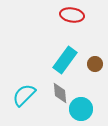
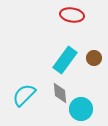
brown circle: moved 1 px left, 6 px up
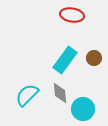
cyan semicircle: moved 3 px right
cyan circle: moved 2 px right
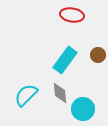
brown circle: moved 4 px right, 3 px up
cyan semicircle: moved 1 px left
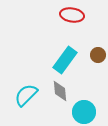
gray diamond: moved 2 px up
cyan circle: moved 1 px right, 3 px down
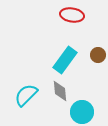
cyan circle: moved 2 px left
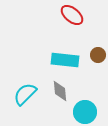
red ellipse: rotated 30 degrees clockwise
cyan rectangle: rotated 60 degrees clockwise
cyan semicircle: moved 1 px left, 1 px up
cyan circle: moved 3 px right
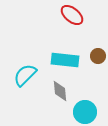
brown circle: moved 1 px down
cyan semicircle: moved 19 px up
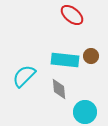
brown circle: moved 7 px left
cyan semicircle: moved 1 px left, 1 px down
gray diamond: moved 1 px left, 2 px up
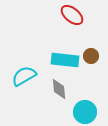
cyan semicircle: rotated 15 degrees clockwise
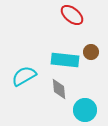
brown circle: moved 4 px up
cyan circle: moved 2 px up
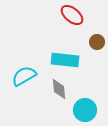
brown circle: moved 6 px right, 10 px up
